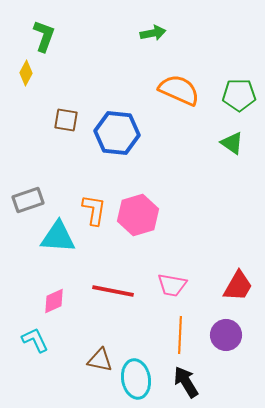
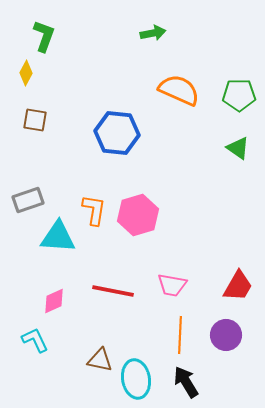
brown square: moved 31 px left
green triangle: moved 6 px right, 5 px down
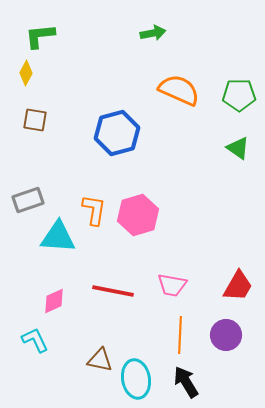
green L-shape: moved 4 px left; rotated 116 degrees counterclockwise
blue hexagon: rotated 21 degrees counterclockwise
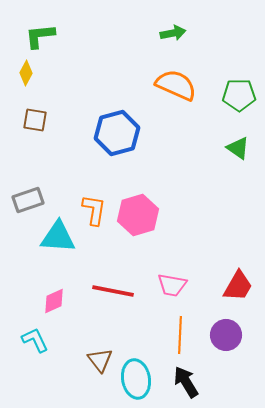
green arrow: moved 20 px right
orange semicircle: moved 3 px left, 5 px up
brown triangle: rotated 40 degrees clockwise
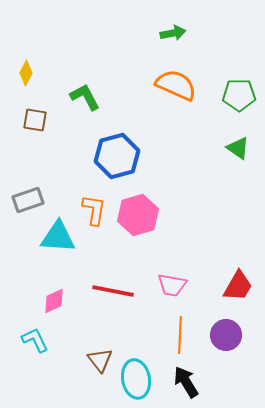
green L-shape: moved 45 px right, 61 px down; rotated 68 degrees clockwise
blue hexagon: moved 23 px down
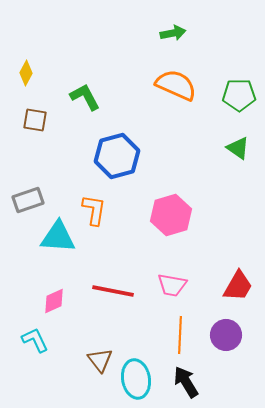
pink hexagon: moved 33 px right
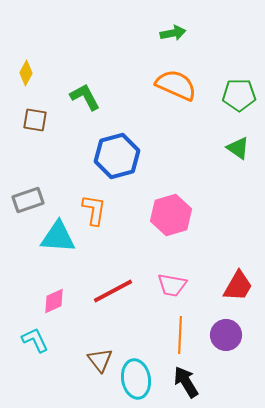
red line: rotated 39 degrees counterclockwise
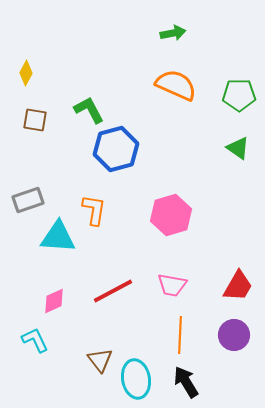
green L-shape: moved 4 px right, 13 px down
blue hexagon: moved 1 px left, 7 px up
purple circle: moved 8 px right
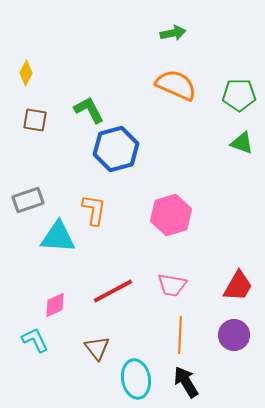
green triangle: moved 4 px right, 5 px up; rotated 15 degrees counterclockwise
pink diamond: moved 1 px right, 4 px down
brown triangle: moved 3 px left, 12 px up
